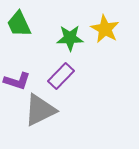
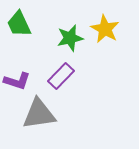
green star: rotated 12 degrees counterclockwise
gray triangle: moved 1 px left, 4 px down; rotated 18 degrees clockwise
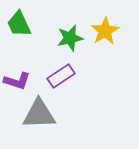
yellow star: moved 2 px down; rotated 12 degrees clockwise
purple rectangle: rotated 12 degrees clockwise
gray triangle: rotated 6 degrees clockwise
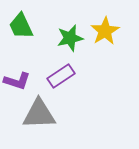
green trapezoid: moved 2 px right, 2 px down
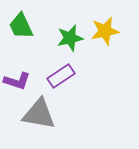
yellow star: rotated 20 degrees clockwise
gray triangle: rotated 12 degrees clockwise
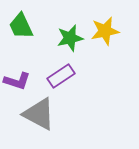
gray triangle: rotated 18 degrees clockwise
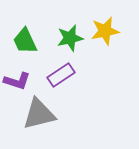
green trapezoid: moved 4 px right, 15 px down
purple rectangle: moved 1 px up
gray triangle: rotated 42 degrees counterclockwise
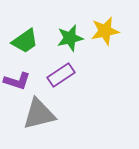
green trapezoid: rotated 100 degrees counterclockwise
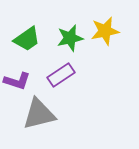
green trapezoid: moved 2 px right, 2 px up
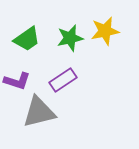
purple rectangle: moved 2 px right, 5 px down
gray triangle: moved 2 px up
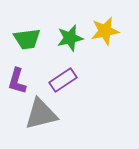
green trapezoid: rotated 28 degrees clockwise
purple L-shape: rotated 88 degrees clockwise
gray triangle: moved 2 px right, 2 px down
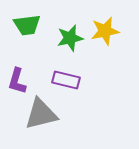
green trapezoid: moved 14 px up
purple rectangle: moved 3 px right; rotated 48 degrees clockwise
